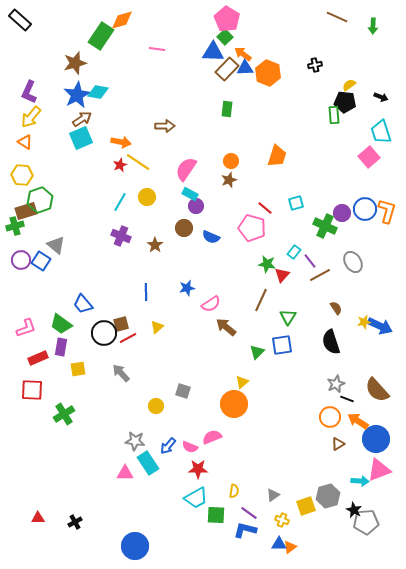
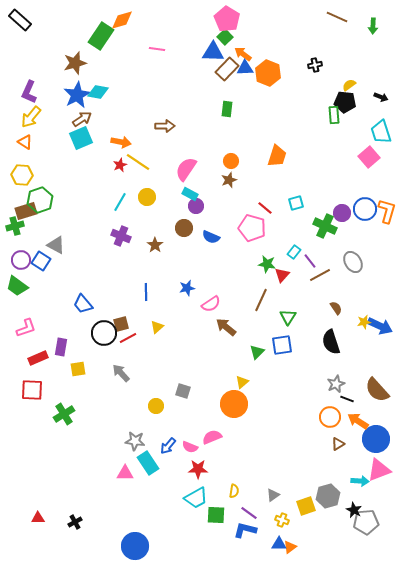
gray triangle at (56, 245): rotated 12 degrees counterclockwise
green trapezoid at (61, 324): moved 44 px left, 38 px up
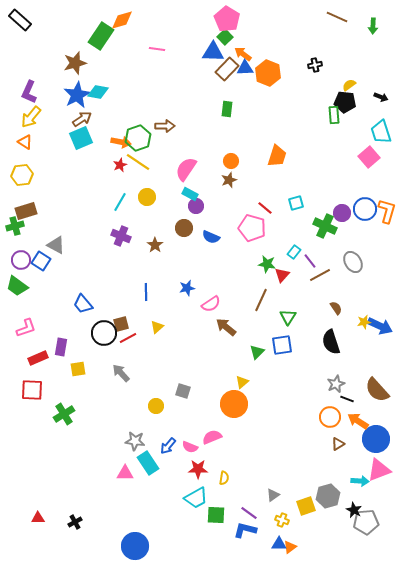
yellow hexagon at (22, 175): rotated 10 degrees counterclockwise
green hexagon at (40, 200): moved 98 px right, 62 px up
yellow semicircle at (234, 491): moved 10 px left, 13 px up
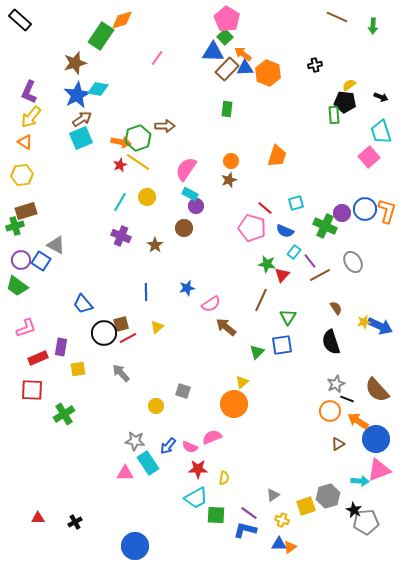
pink line at (157, 49): moved 9 px down; rotated 63 degrees counterclockwise
cyan diamond at (98, 92): moved 3 px up
blue semicircle at (211, 237): moved 74 px right, 6 px up
orange circle at (330, 417): moved 6 px up
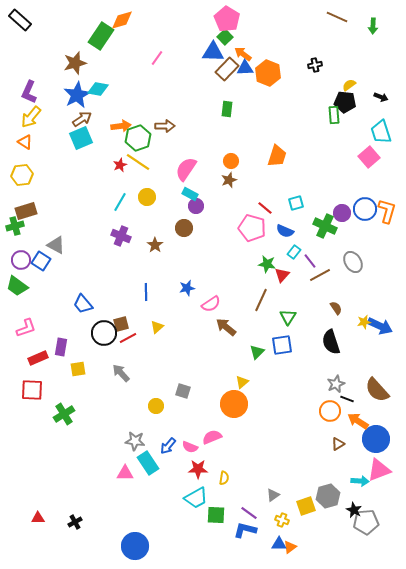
orange arrow at (121, 142): moved 16 px up; rotated 18 degrees counterclockwise
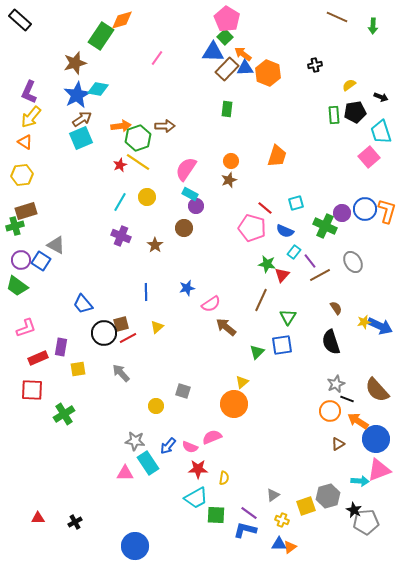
black pentagon at (345, 102): moved 10 px right, 10 px down; rotated 15 degrees counterclockwise
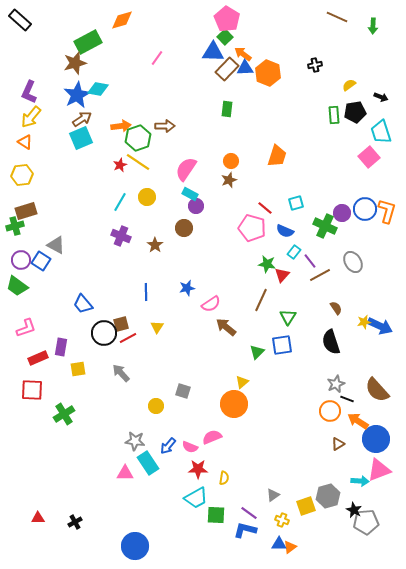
green rectangle at (101, 36): moved 13 px left, 6 px down; rotated 28 degrees clockwise
yellow triangle at (157, 327): rotated 16 degrees counterclockwise
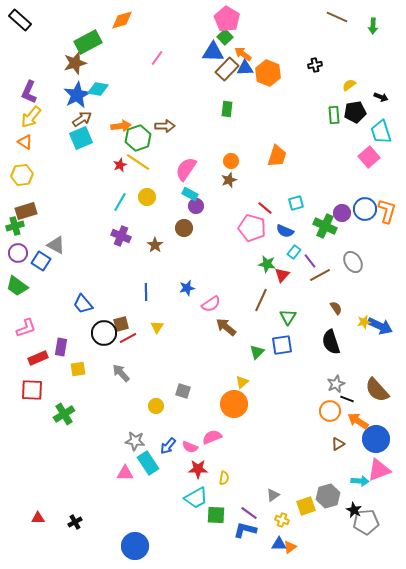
purple circle at (21, 260): moved 3 px left, 7 px up
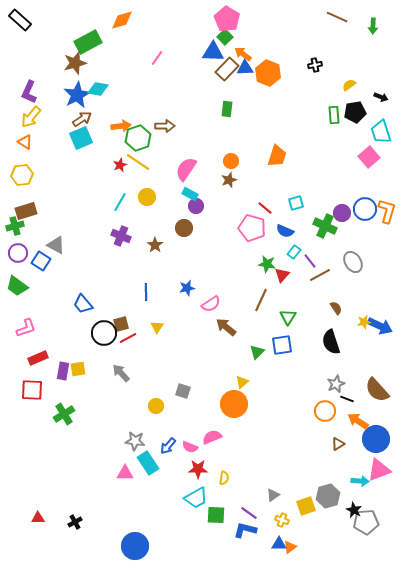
purple rectangle at (61, 347): moved 2 px right, 24 px down
orange circle at (330, 411): moved 5 px left
